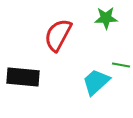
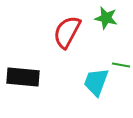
green star: rotated 15 degrees clockwise
red semicircle: moved 9 px right, 3 px up
cyan trapezoid: rotated 28 degrees counterclockwise
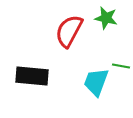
red semicircle: moved 2 px right, 1 px up
green line: moved 1 px down
black rectangle: moved 9 px right, 1 px up
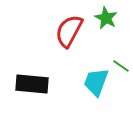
green star: rotated 15 degrees clockwise
green line: rotated 24 degrees clockwise
black rectangle: moved 8 px down
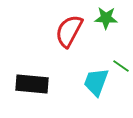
green star: rotated 25 degrees counterclockwise
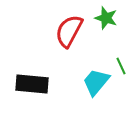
green star: rotated 15 degrees clockwise
green line: rotated 30 degrees clockwise
cyan trapezoid: rotated 20 degrees clockwise
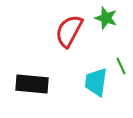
cyan trapezoid: rotated 32 degrees counterclockwise
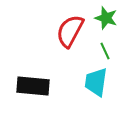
red semicircle: moved 1 px right
green line: moved 16 px left, 15 px up
black rectangle: moved 1 px right, 2 px down
